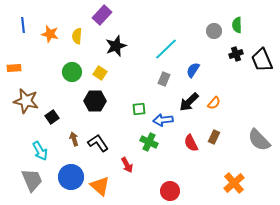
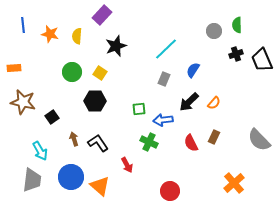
brown star: moved 3 px left, 1 px down
gray trapezoid: rotated 30 degrees clockwise
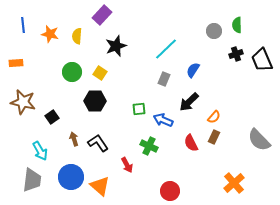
orange rectangle: moved 2 px right, 5 px up
orange semicircle: moved 14 px down
blue arrow: rotated 30 degrees clockwise
green cross: moved 4 px down
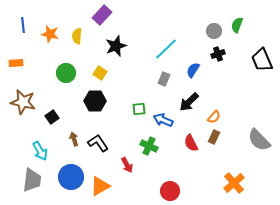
green semicircle: rotated 21 degrees clockwise
black cross: moved 18 px left
green circle: moved 6 px left, 1 px down
orange triangle: rotated 50 degrees clockwise
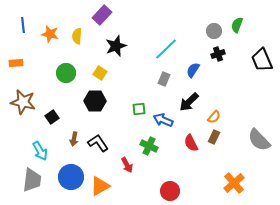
brown arrow: rotated 152 degrees counterclockwise
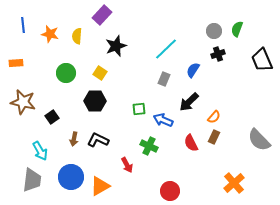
green semicircle: moved 4 px down
black L-shape: moved 3 px up; rotated 30 degrees counterclockwise
